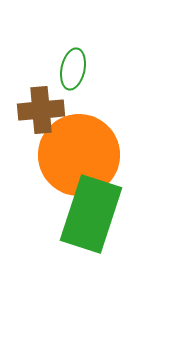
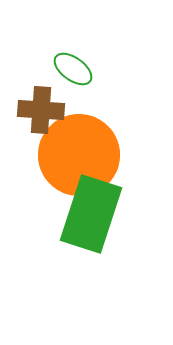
green ellipse: rotated 66 degrees counterclockwise
brown cross: rotated 9 degrees clockwise
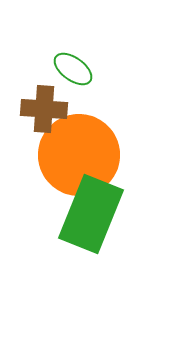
brown cross: moved 3 px right, 1 px up
green rectangle: rotated 4 degrees clockwise
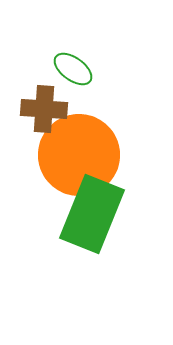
green rectangle: moved 1 px right
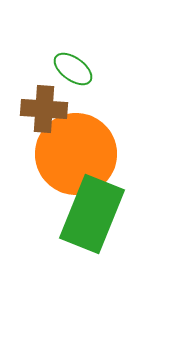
orange circle: moved 3 px left, 1 px up
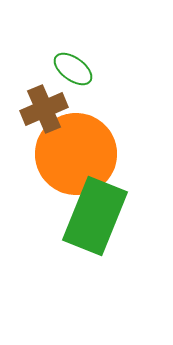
brown cross: rotated 27 degrees counterclockwise
green rectangle: moved 3 px right, 2 px down
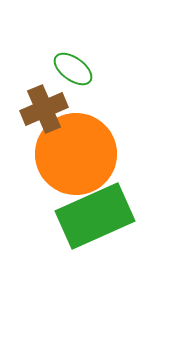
green rectangle: rotated 44 degrees clockwise
